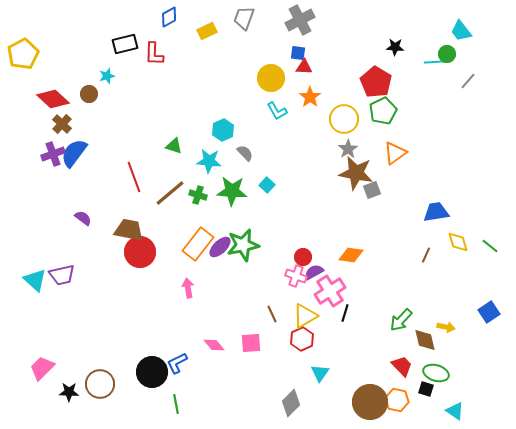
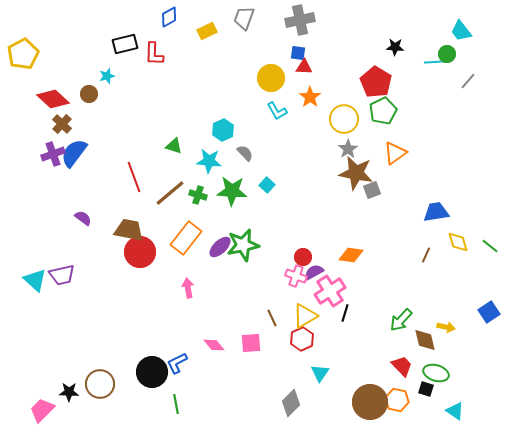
gray cross at (300, 20): rotated 16 degrees clockwise
orange rectangle at (198, 244): moved 12 px left, 6 px up
brown line at (272, 314): moved 4 px down
pink trapezoid at (42, 368): moved 42 px down
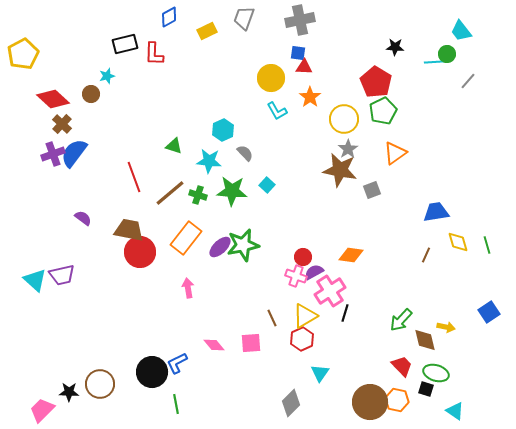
brown circle at (89, 94): moved 2 px right
brown star at (356, 173): moved 16 px left, 3 px up
green line at (490, 246): moved 3 px left, 1 px up; rotated 36 degrees clockwise
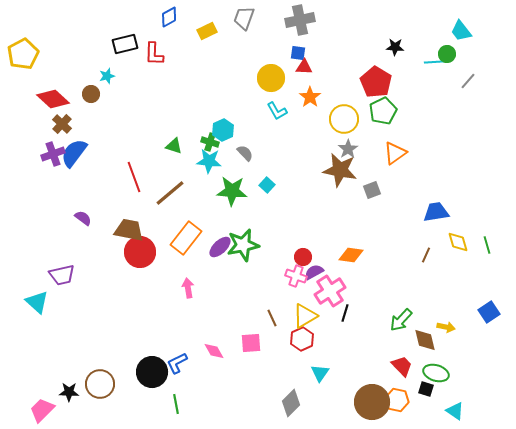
green cross at (198, 195): moved 12 px right, 53 px up
cyan triangle at (35, 280): moved 2 px right, 22 px down
pink diamond at (214, 345): moved 6 px down; rotated 10 degrees clockwise
brown circle at (370, 402): moved 2 px right
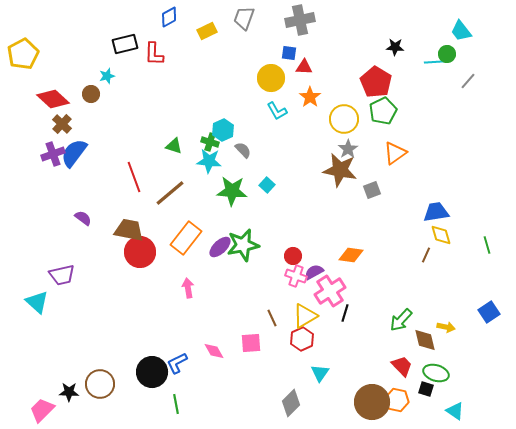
blue square at (298, 53): moved 9 px left
gray semicircle at (245, 153): moved 2 px left, 3 px up
yellow diamond at (458, 242): moved 17 px left, 7 px up
red circle at (303, 257): moved 10 px left, 1 px up
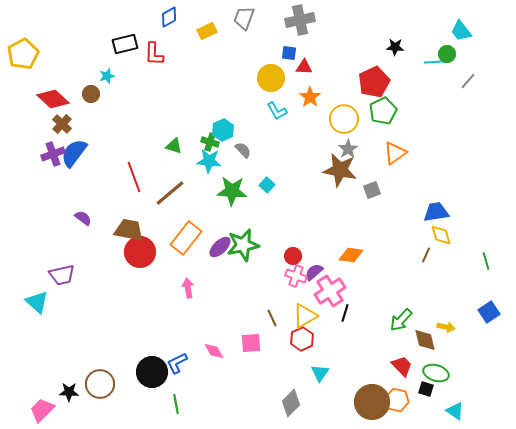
red pentagon at (376, 82): moved 2 px left; rotated 16 degrees clockwise
green line at (487, 245): moved 1 px left, 16 px down
purple semicircle at (314, 272): rotated 12 degrees counterclockwise
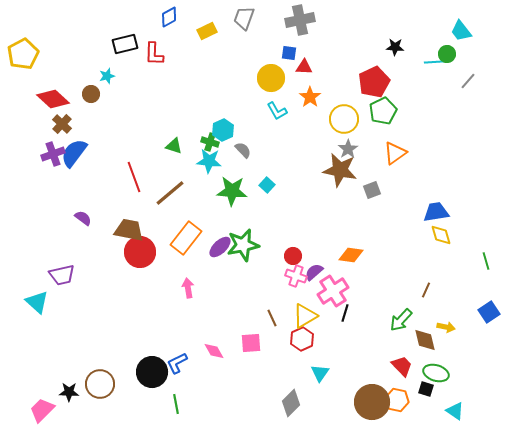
brown line at (426, 255): moved 35 px down
pink cross at (330, 291): moved 3 px right
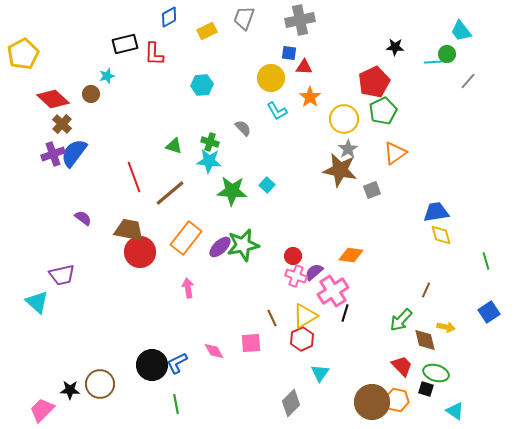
cyan hexagon at (223, 130): moved 21 px left, 45 px up; rotated 20 degrees clockwise
gray semicircle at (243, 150): moved 22 px up
black circle at (152, 372): moved 7 px up
black star at (69, 392): moved 1 px right, 2 px up
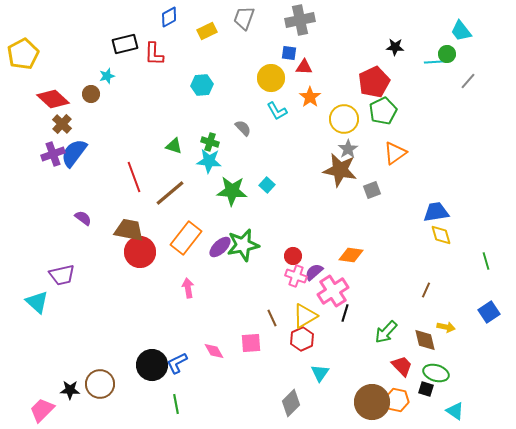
green arrow at (401, 320): moved 15 px left, 12 px down
